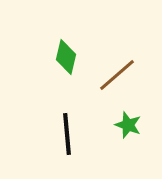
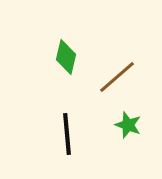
brown line: moved 2 px down
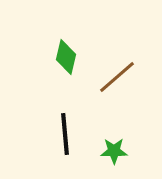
green star: moved 14 px left, 26 px down; rotated 20 degrees counterclockwise
black line: moved 2 px left
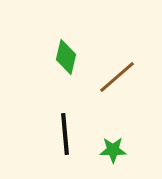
green star: moved 1 px left, 1 px up
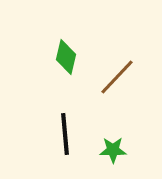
brown line: rotated 6 degrees counterclockwise
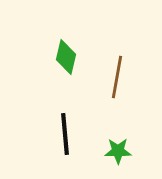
brown line: rotated 33 degrees counterclockwise
green star: moved 5 px right, 1 px down
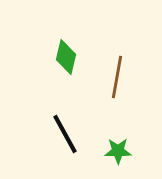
black line: rotated 24 degrees counterclockwise
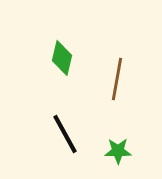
green diamond: moved 4 px left, 1 px down
brown line: moved 2 px down
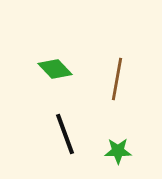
green diamond: moved 7 px left, 11 px down; rotated 56 degrees counterclockwise
black line: rotated 9 degrees clockwise
